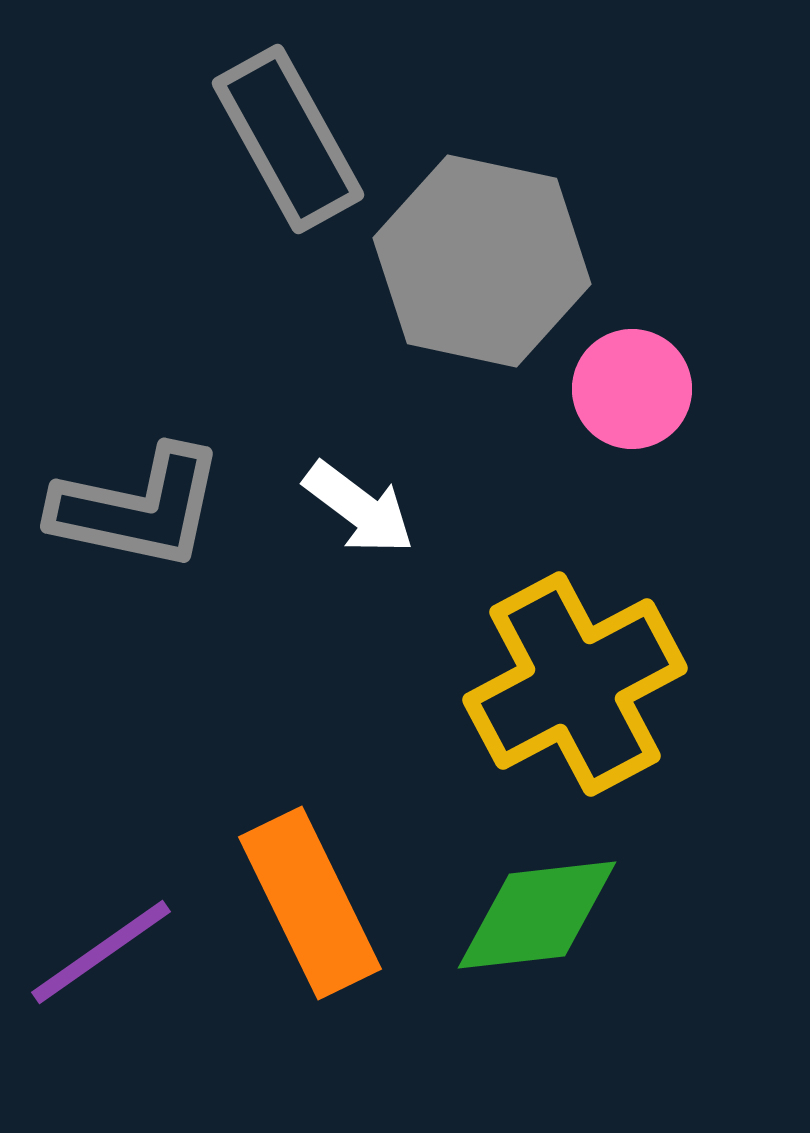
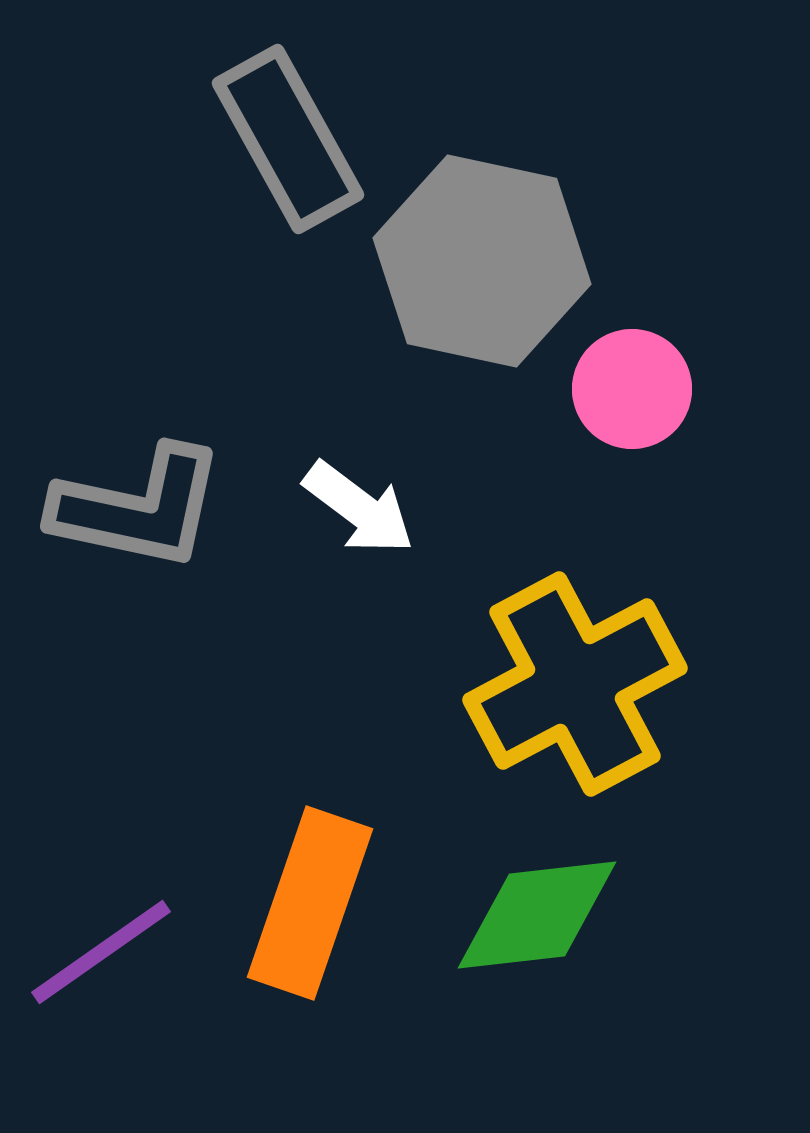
orange rectangle: rotated 45 degrees clockwise
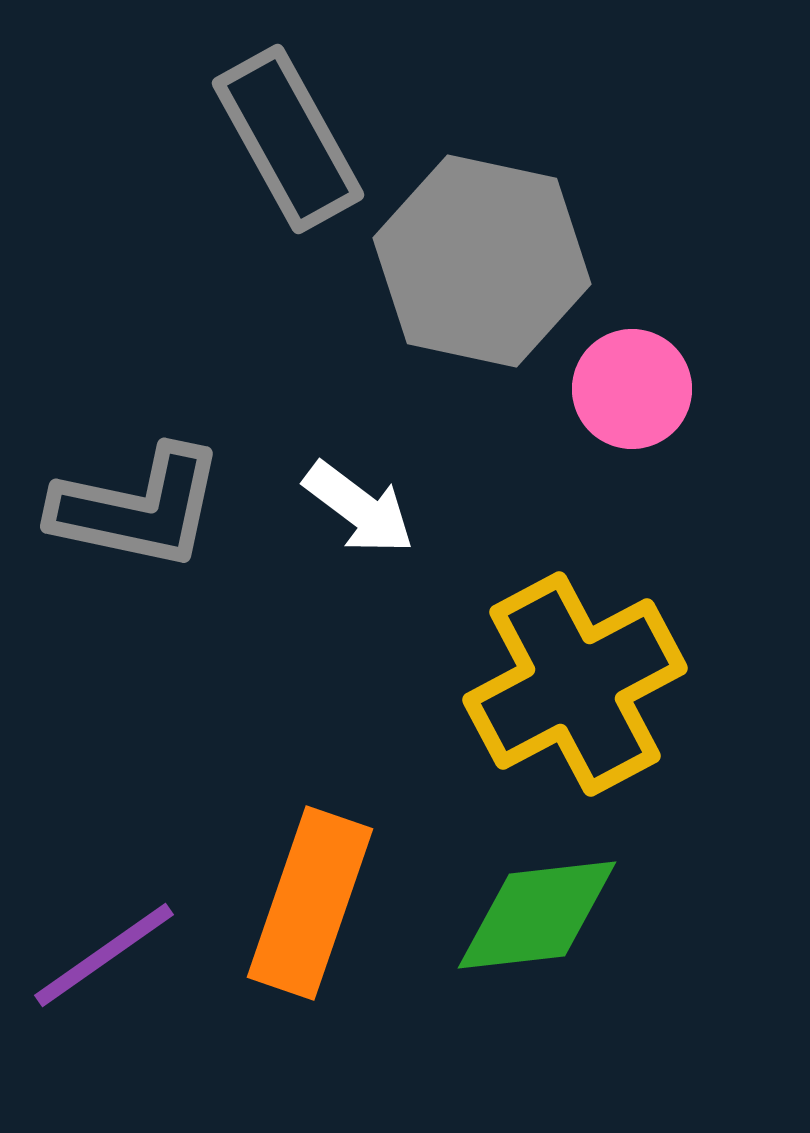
purple line: moved 3 px right, 3 px down
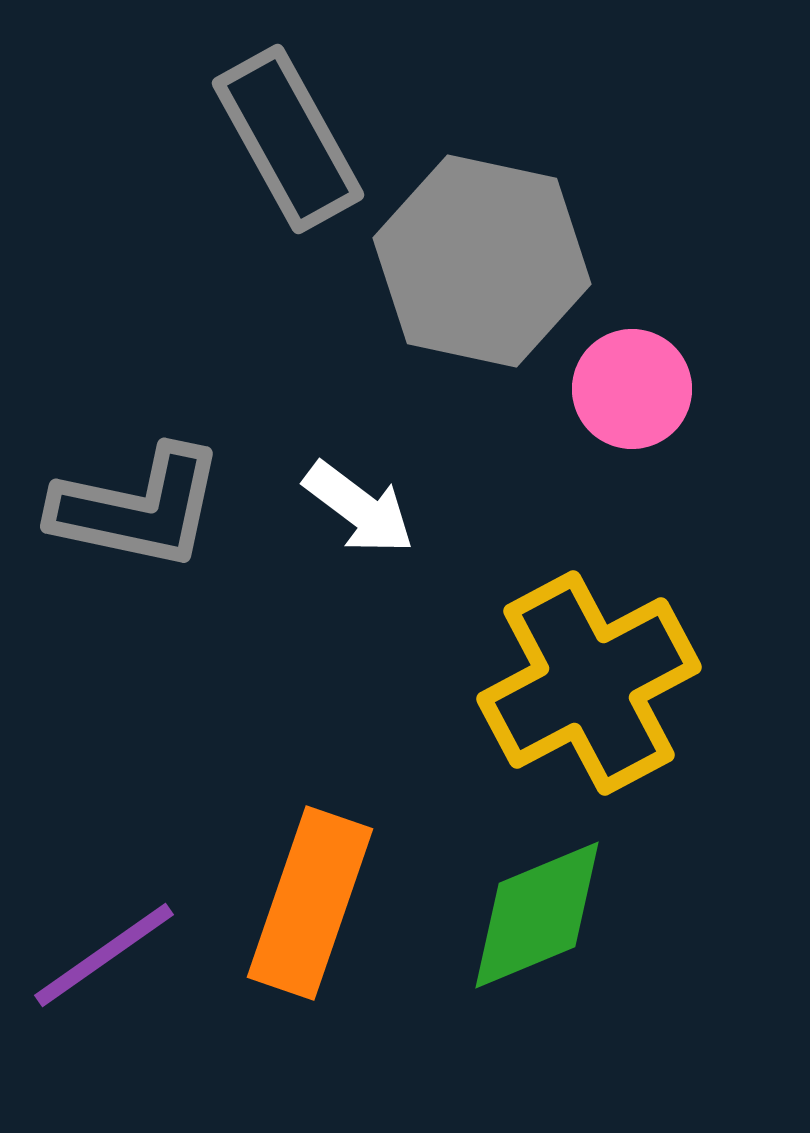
yellow cross: moved 14 px right, 1 px up
green diamond: rotated 16 degrees counterclockwise
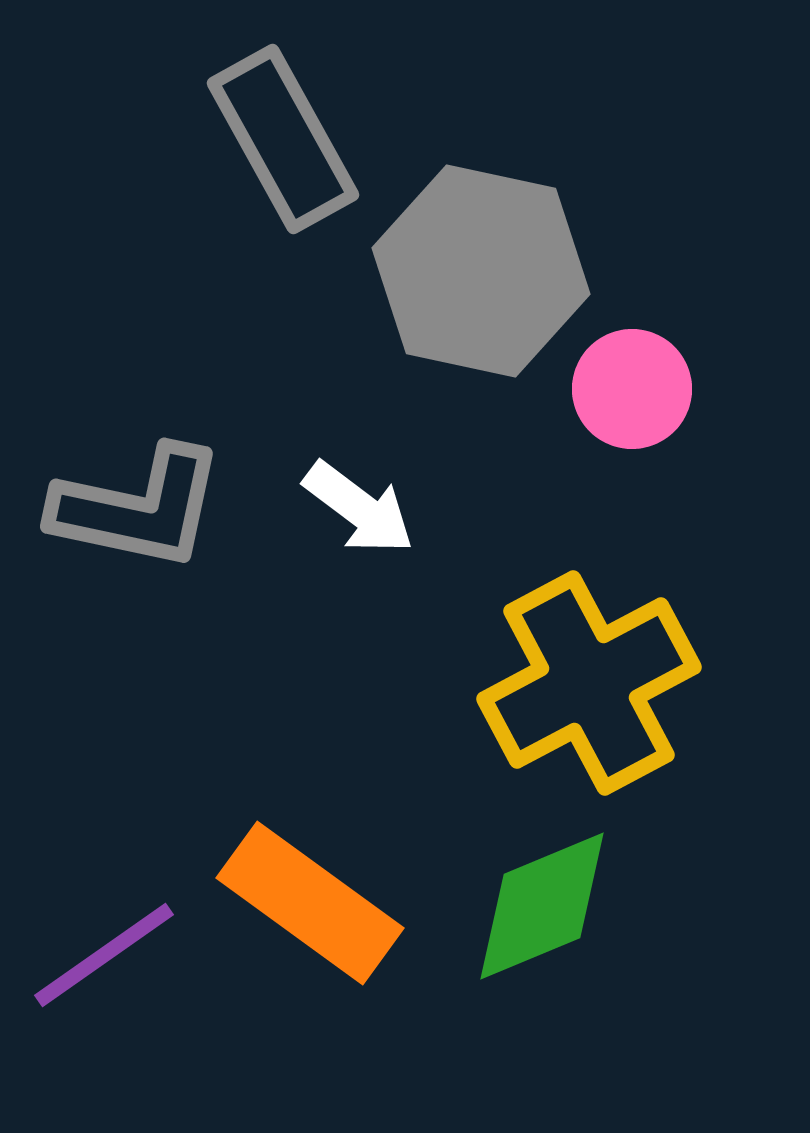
gray rectangle: moved 5 px left
gray hexagon: moved 1 px left, 10 px down
orange rectangle: rotated 73 degrees counterclockwise
green diamond: moved 5 px right, 9 px up
